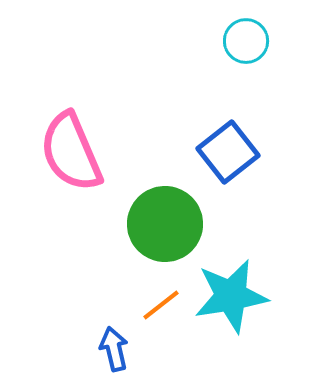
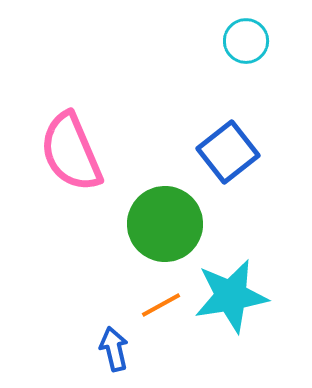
orange line: rotated 9 degrees clockwise
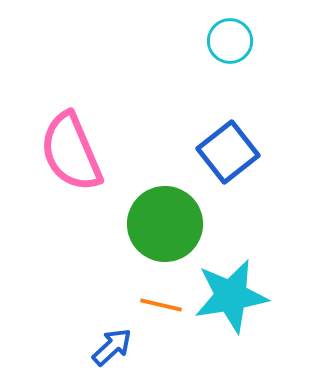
cyan circle: moved 16 px left
orange line: rotated 42 degrees clockwise
blue arrow: moved 2 px left, 2 px up; rotated 60 degrees clockwise
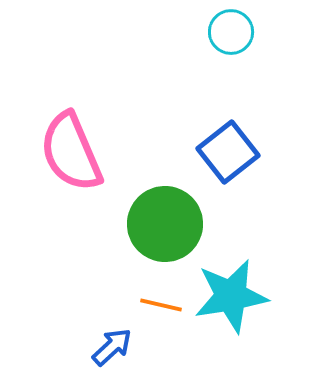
cyan circle: moved 1 px right, 9 px up
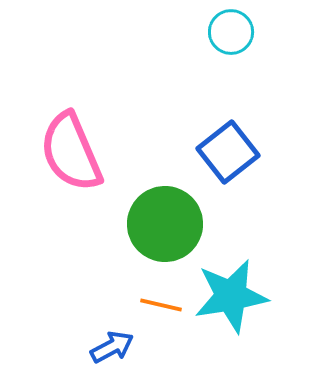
blue arrow: rotated 15 degrees clockwise
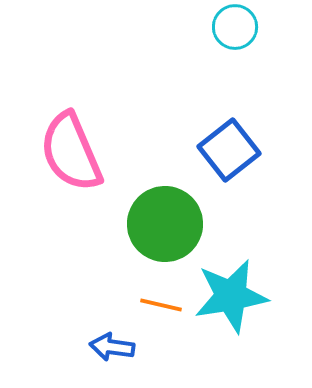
cyan circle: moved 4 px right, 5 px up
blue square: moved 1 px right, 2 px up
blue arrow: rotated 144 degrees counterclockwise
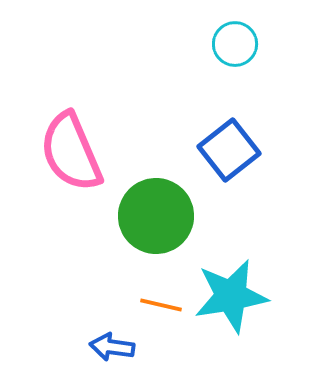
cyan circle: moved 17 px down
green circle: moved 9 px left, 8 px up
